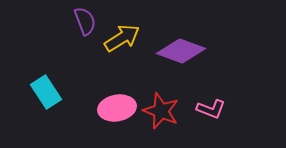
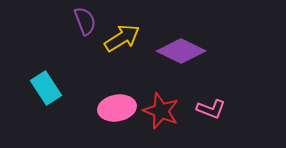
purple diamond: rotated 6 degrees clockwise
cyan rectangle: moved 4 px up
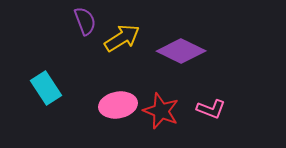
pink ellipse: moved 1 px right, 3 px up
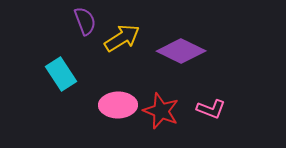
cyan rectangle: moved 15 px right, 14 px up
pink ellipse: rotated 9 degrees clockwise
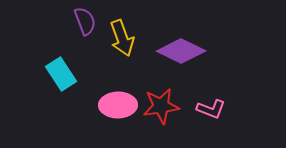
yellow arrow: rotated 102 degrees clockwise
red star: moved 5 px up; rotated 30 degrees counterclockwise
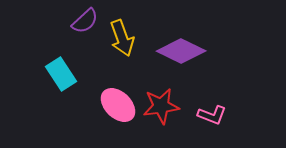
purple semicircle: rotated 68 degrees clockwise
pink ellipse: rotated 45 degrees clockwise
pink L-shape: moved 1 px right, 6 px down
